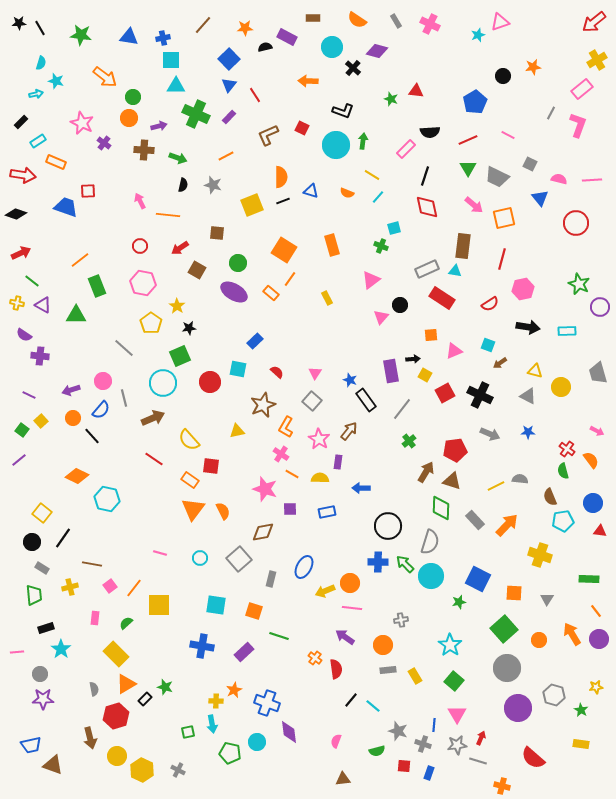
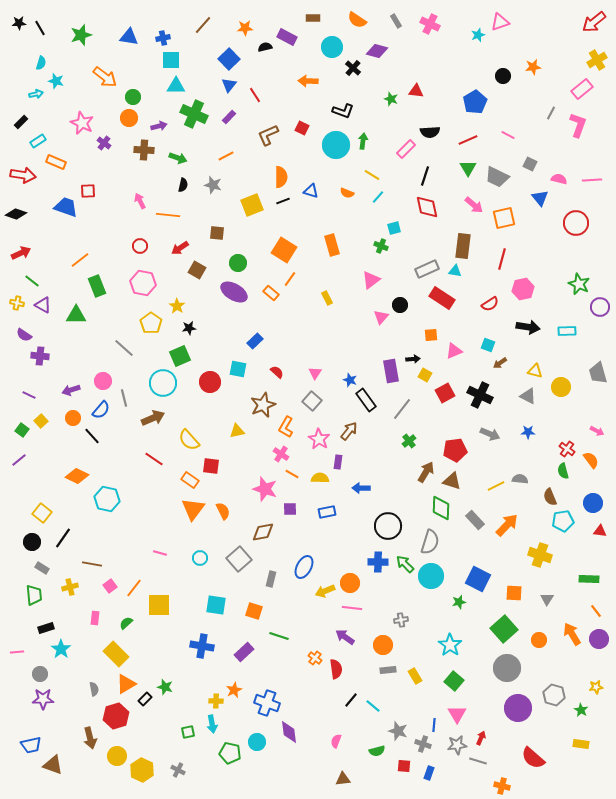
green star at (81, 35): rotated 25 degrees counterclockwise
green cross at (196, 114): moved 2 px left
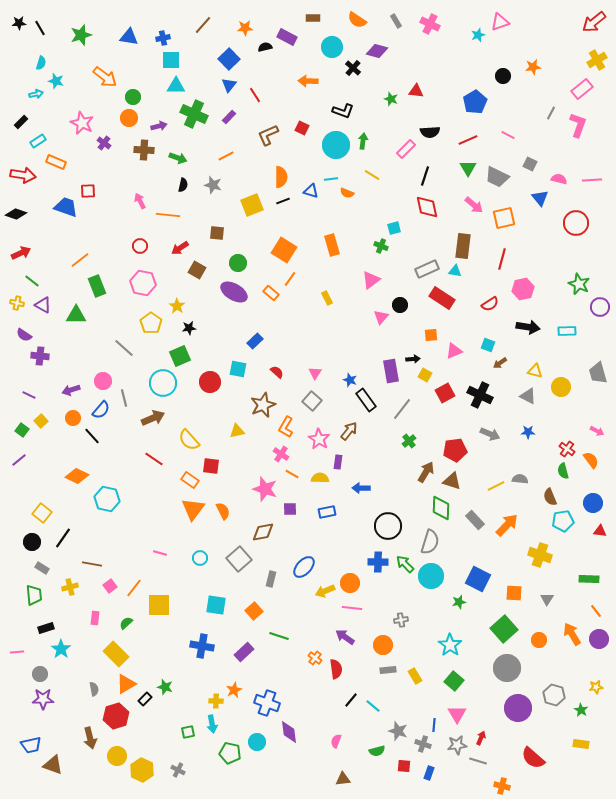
cyan line at (378, 197): moved 47 px left, 18 px up; rotated 40 degrees clockwise
blue ellipse at (304, 567): rotated 15 degrees clockwise
orange square at (254, 611): rotated 30 degrees clockwise
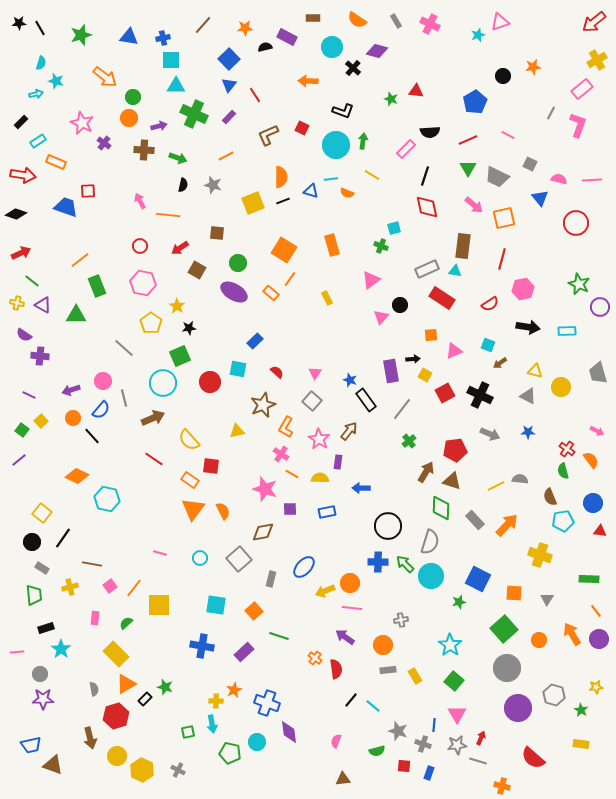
yellow square at (252, 205): moved 1 px right, 2 px up
